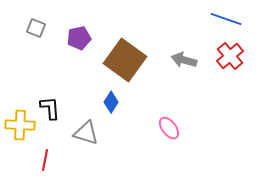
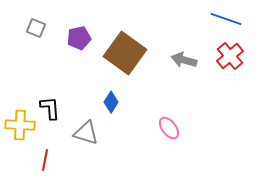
brown square: moved 7 px up
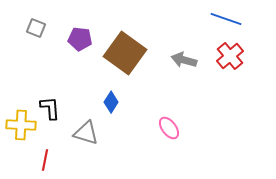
purple pentagon: moved 1 px right, 1 px down; rotated 20 degrees clockwise
yellow cross: moved 1 px right
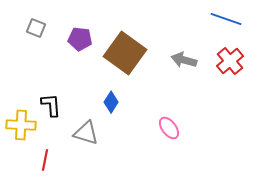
red cross: moved 5 px down
black L-shape: moved 1 px right, 3 px up
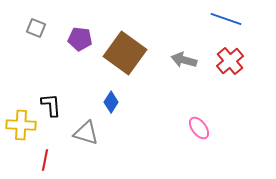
pink ellipse: moved 30 px right
